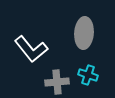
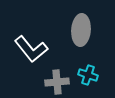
gray ellipse: moved 3 px left, 3 px up
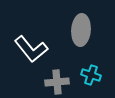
cyan cross: moved 3 px right
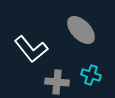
gray ellipse: rotated 48 degrees counterclockwise
gray cross: rotated 10 degrees clockwise
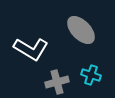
white L-shape: rotated 20 degrees counterclockwise
gray cross: rotated 20 degrees counterclockwise
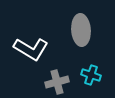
gray ellipse: rotated 40 degrees clockwise
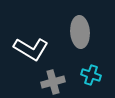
gray ellipse: moved 1 px left, 2 px down
gray cross: moved 4 px left
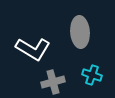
white L-shape: moved 2 px right
cyan cross: moved 1 px right
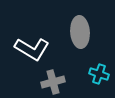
white L-shape: moved 1 px left
cyan cross: moved 7 px right, 1 px up
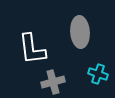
white L-shape: rotated 52 degrees clockwise
cyan cross: moved 1 px left
